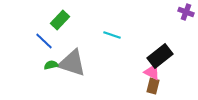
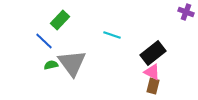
black rectangle: moved 7 px left, 3 px up
gray triangle: rotated 36 degrees clockwise
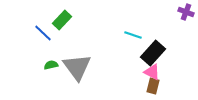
green rectangle: moved 2 px right
cyan line: moved 21 px right
blue line: moved 1 px left, 8 px up
black rectangle: rotated 10 degrees counterclockwise
gray triangle: moved 5 px right, 4 px down
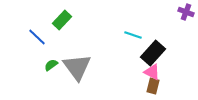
blue line: moved 6 px left, 4 px down
green semicircle: rotated 24 degrees counterclockwise
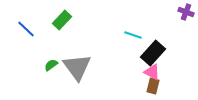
blue line: moved 11 px left, 8 px up
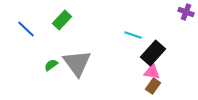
gray triangle: moved 4 px up
pink triangle: rotated 18 degrees counterclockwise
brown rectangle: rotated 21 degrees clockwise
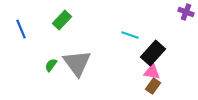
blue line: moved 5 px left; rotated 24 degrees clockwise
cyan line: moved 3 px left
green semicircle: rotated 16 degrees counterclockwise
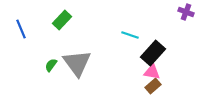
brown rectangle: rotated 14 degrees clockwise
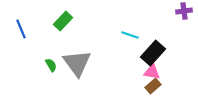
purple cross: moved 2 px left, 1 px up; rotated 28 degrees counterclockwise
green rectangle: moved 1 px right, 1 px down
green semicircle: rotated 112 degrees clockwise
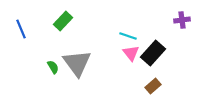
purple cross: moved 2 px left, 9 px down
cyan line: moved 2 px left, 1 px down
green semicircle: moved 2 px right, 2 px down
pink triangle: moved 21 px left, 19 px up; rotated 42 degrees clockwise
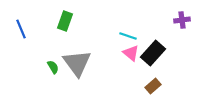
green rectangle: moved 2 px right; rotated 24 degrees counterclockwise
pink triangle: rotated 12 degrees counterclockwise
